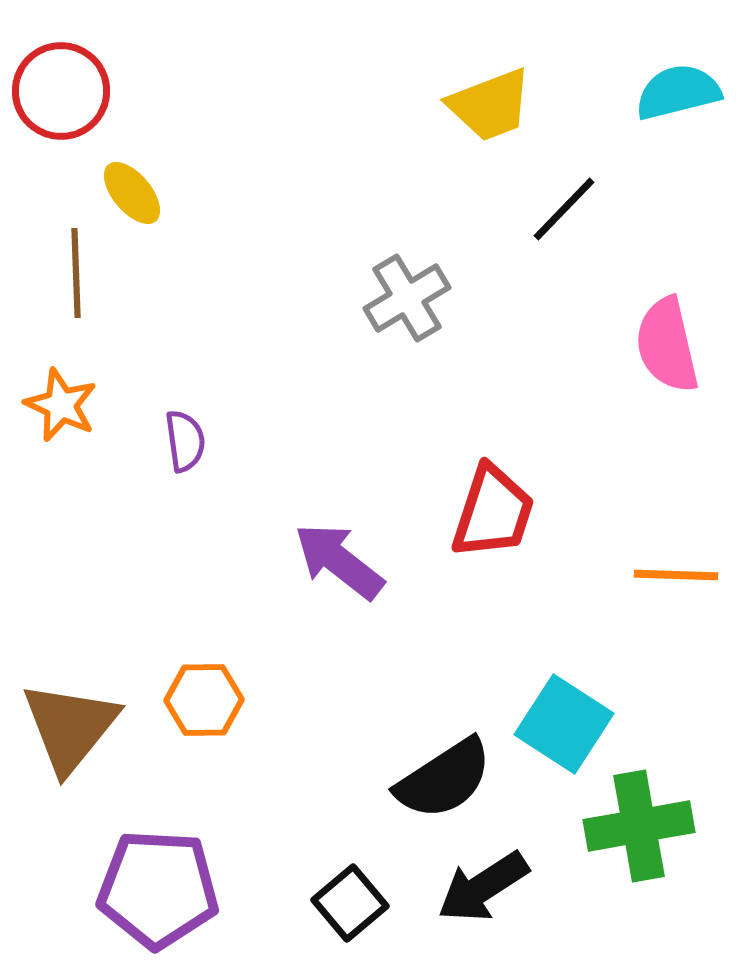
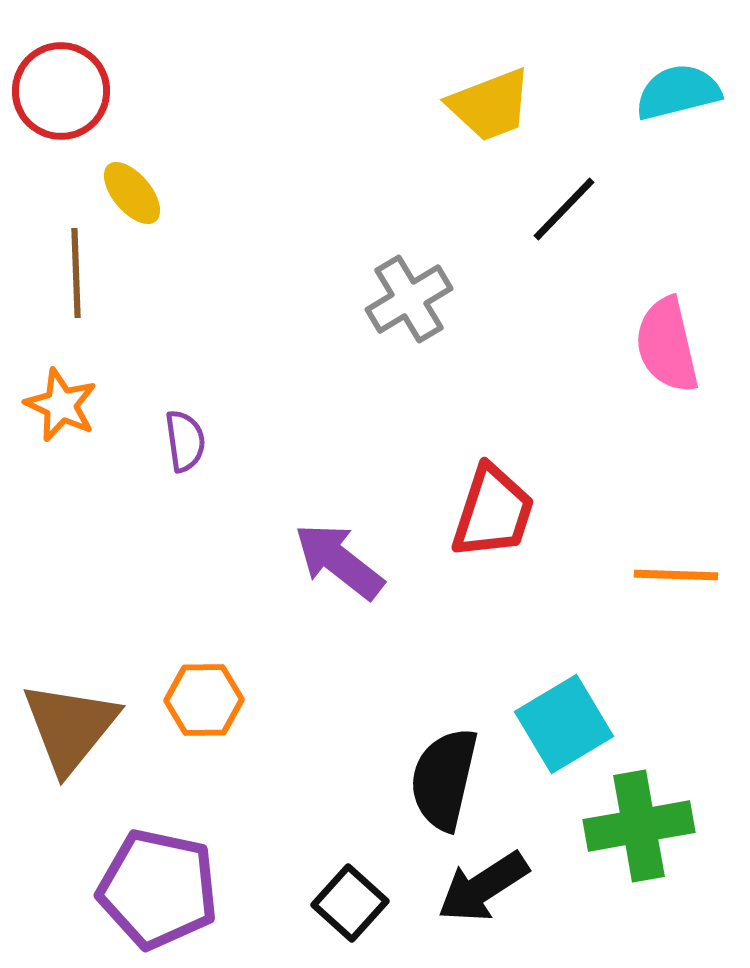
gray cross: moved 2 px right, 1 px down
cyan square: rotated 26 degrees clockwise
black semicircle: rotated 136 degrees clockwise
purple pentagon: rotated 9 degrees clockwise
black square: rotated 8 degrees counterclockwise
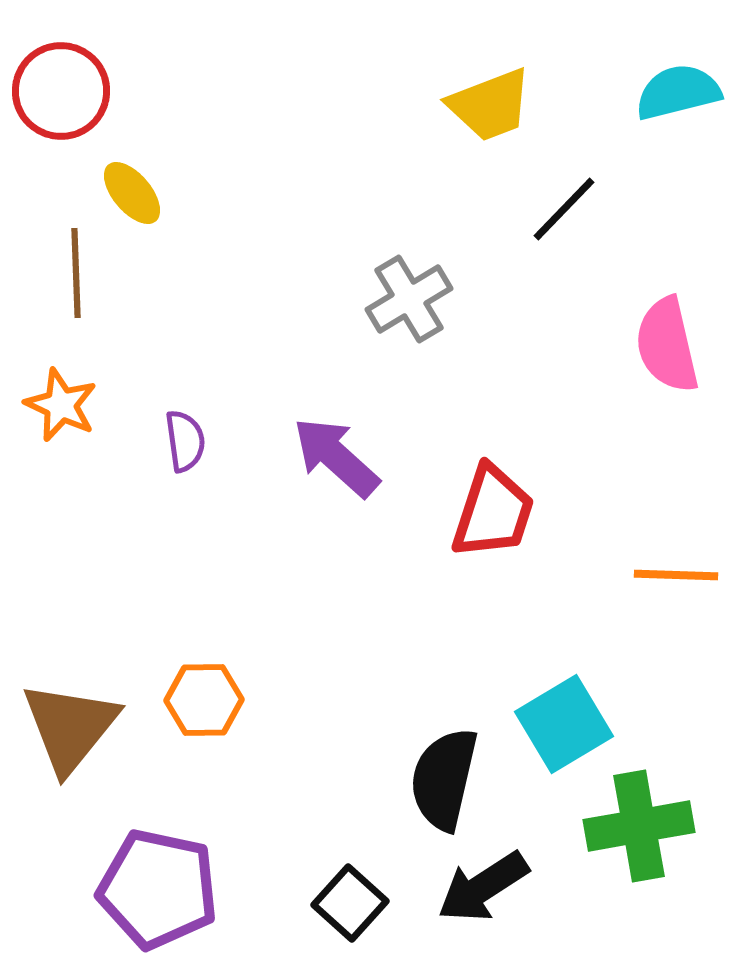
purple arrow: moved 3 px left, 104 px up; rotated 4 degrees clockwise
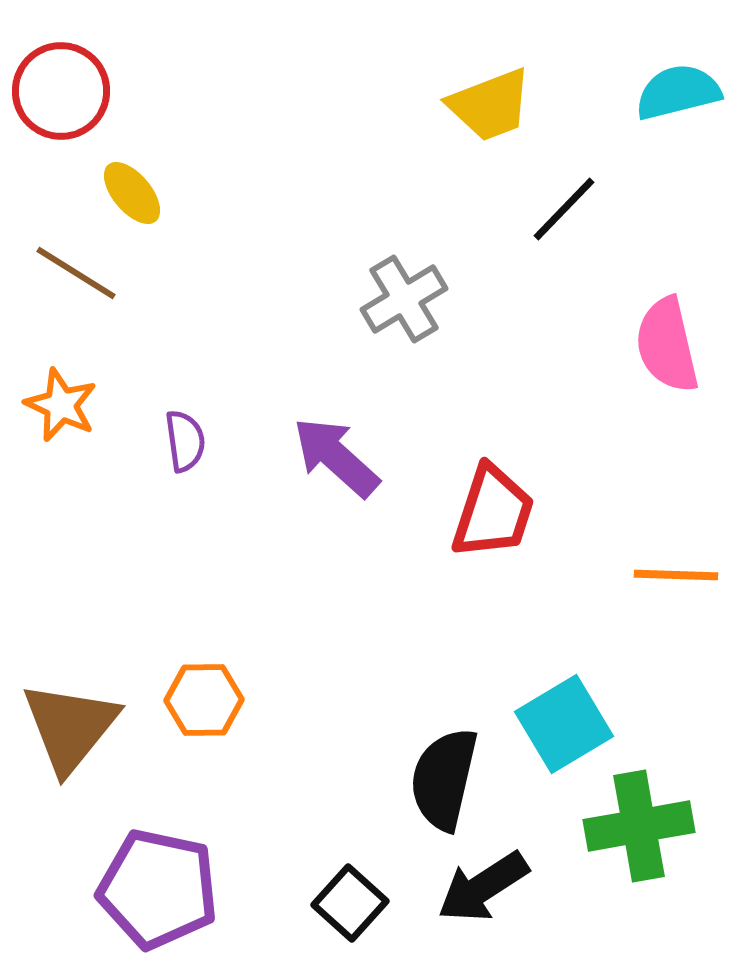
brown line: rotated 56 degrees counterclockwise
gray cross: moved 5 px left
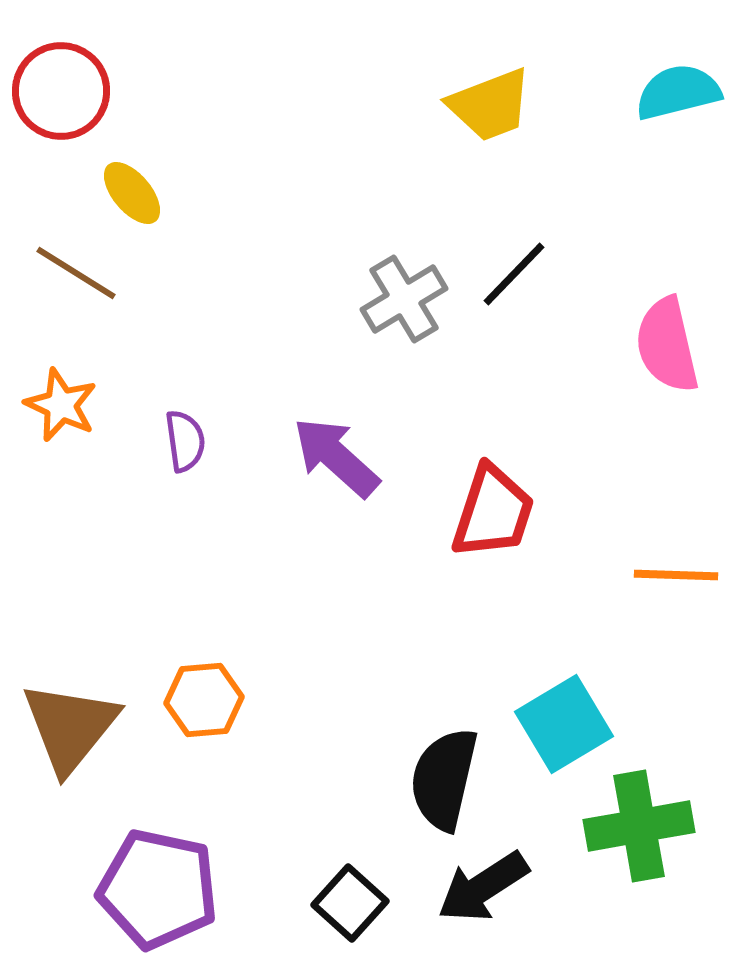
black line: moved 50 px left, 65 px down
orange hexagon: rotated 4 degrees counterclockwise
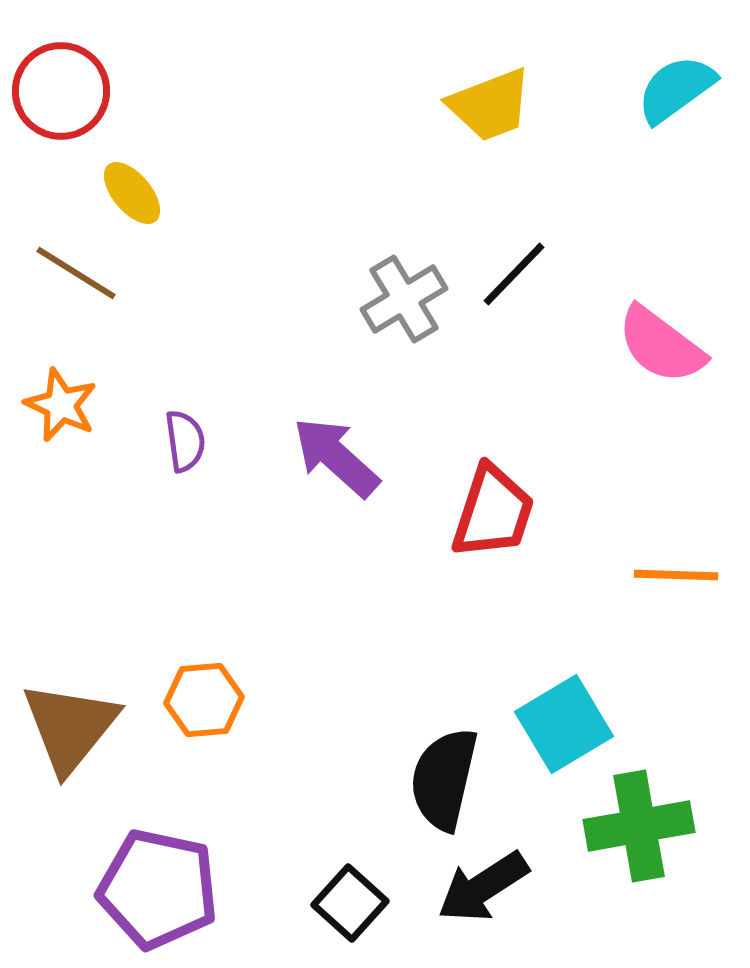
cyan semicircle: moved 2 px left, 3 px up; rotated 22 degrees counterclockwise
pink semicircle: moved 6 px left; rotated 40 degrees counterclockwise
